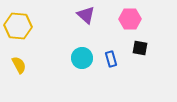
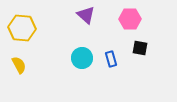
yellow hexagon: moved 4 px right, 2 px down
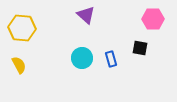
pink hexagon: moved 23 px right
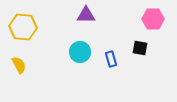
purple triangle: rotated 42 degrees counterclockwise
yellow hexagon: moved 1 px right, 1 px up
cyan circle: moved 2 px left, 6 px up
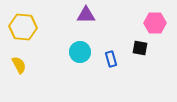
pink hexagon: moved 2 px right, 4 px down
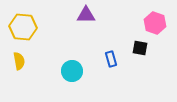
pink hexagon: rotated 20 degrees clockwise
cyan circle: moved 8 px left, 19 px down
yellow semicircle: moved 4 px up; rotated 18 degrees clockwise
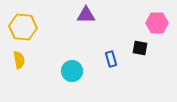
pink hexagon: moved 2 px right; rotated 20 degrees counterclockwise
yellow semicircle: moved 1 px up
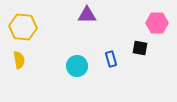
purple triangle: moved 1 px right
cyan circle: moved 5 px right, 5 px up
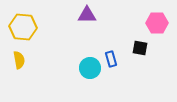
cyan circle: moved 13 px right, 2 px down
